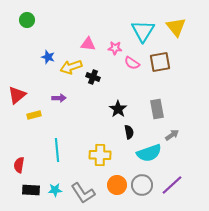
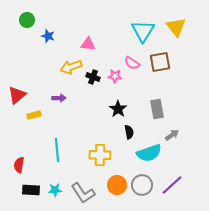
pink star: moved 28 px down
blue star: moved 21 px up
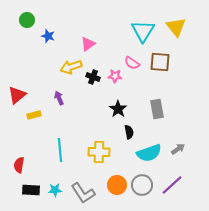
pink triangle: rotated 42 degrees counterclockwise
brown square: rotated 15 degrees clockwise
purple arrow: rotated 112 degrees counterclockwise
gray arrow: moved 6 px right, 14 px down
cyan line: moved 3 px right
yellow cross: moved 1 px left, 3 px up
